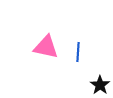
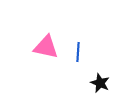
black star: moved 2 px up; rotated 12 degrees counterclockwise
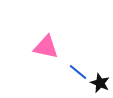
blue line: moved 20 px down; rotated 54 degrees counterclockwise
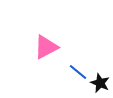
pink triangle: rotated 40 degrees counterclockwise
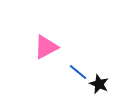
black star: moved 1 px left, 1 px down
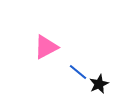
black star: rotated 24 degrees clockwise
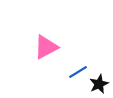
blue line: rotated 72 degrees counterclockwise
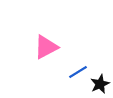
black star: moved 1 px right
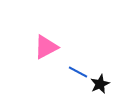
blue line: rotated 60 degrees clockwise
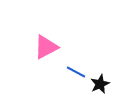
blue line: moved 2 px left
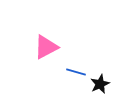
blue line: rotated 12 degrees counterclockwise
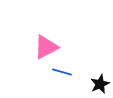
blue line: moved 14 px left
